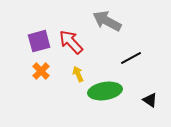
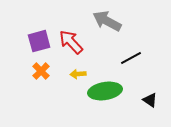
yellow arrow: rotated 70 degrees counterclockwise
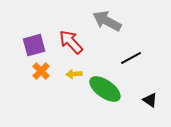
purple square: moved 5 px left, 4 px down
yellow arrow: moved 4 px left
green ellipse: moved 2 px up; rotated 44 degrees clockwise
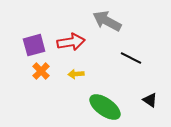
red arrow: rotated 124 degrees clockwise
black line: rotated 55 degrees clockwise
yellow arrow: moved 2 px right
green ellipse: moved 18 px down
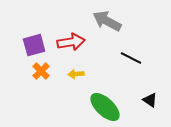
green ellipse: rotated 8 degrees clockwise
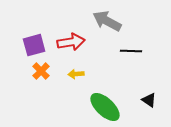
black line: moved 7 px up; rotated 25 degrees counterclockwise
black triangle: moved 1 px left
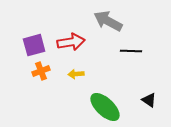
gray arrow: moved 1 px right
orange cross: rotated 24 degrees clockwise
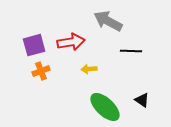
yellow arrow: moved 13 px right, 5 px up
black triangle: moved 7 px left
